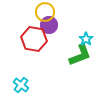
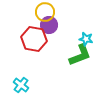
cyan star: rotated 24 degrees counterclockwise
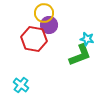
yellow circle: moved 1 px left, 1 px down
cyan star: moved 1 px right
